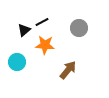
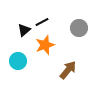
orange star: rotated 24 degrees counterclockwise
cyan circle: moved 1 px right, 1 px up
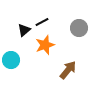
cyan circle: moved 7 px left, 1 px up
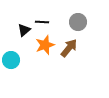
black line: rotated 32 degrees clockwise
gray circle: moved 1 px left, 6 px up
brown arrow: moved 1 px right, 22 px up
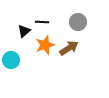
black triangle: moved 1 px down
brown arrow: rotated 18 degrees clockwise
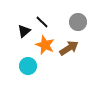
black line: rotated 40 degrees clockwise
orange star: rotated 30 degrees counterclockwise
cyan circle: moved 17 px right, 6 px down
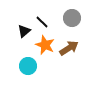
gray circle: moved 6 px left, 4 px up
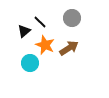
black line: moved 2 px left
cyan circle: moved 2 px right, 3 px up
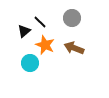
brown arrow: moved 5 px right; rotated 126 degrees counterclockwise
